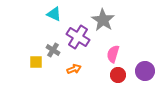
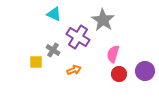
orange arrow: moved 1 px down
red circle: moved 1 px right, 1 px up
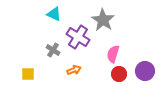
yellow square: moved 8 px left, 12 px down
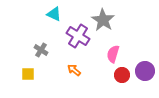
purple cross: moved 1 px up
gray cross: moved 12 px left
orange arrow: rotated 120 degrees counterclockwise
red circle: moved 3 px right, 1 px down
